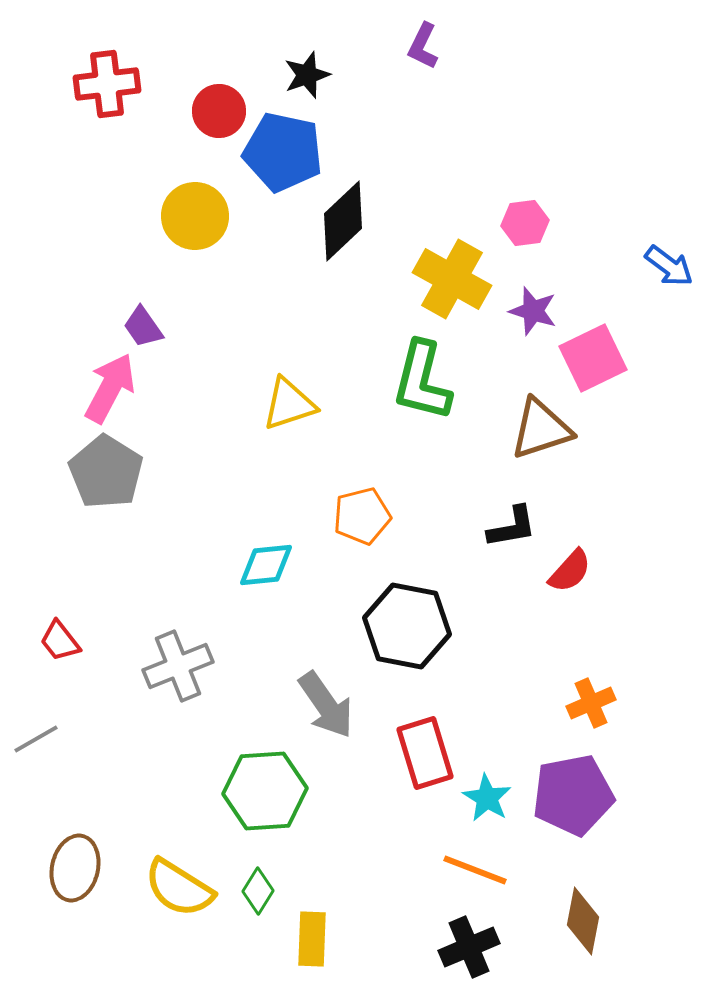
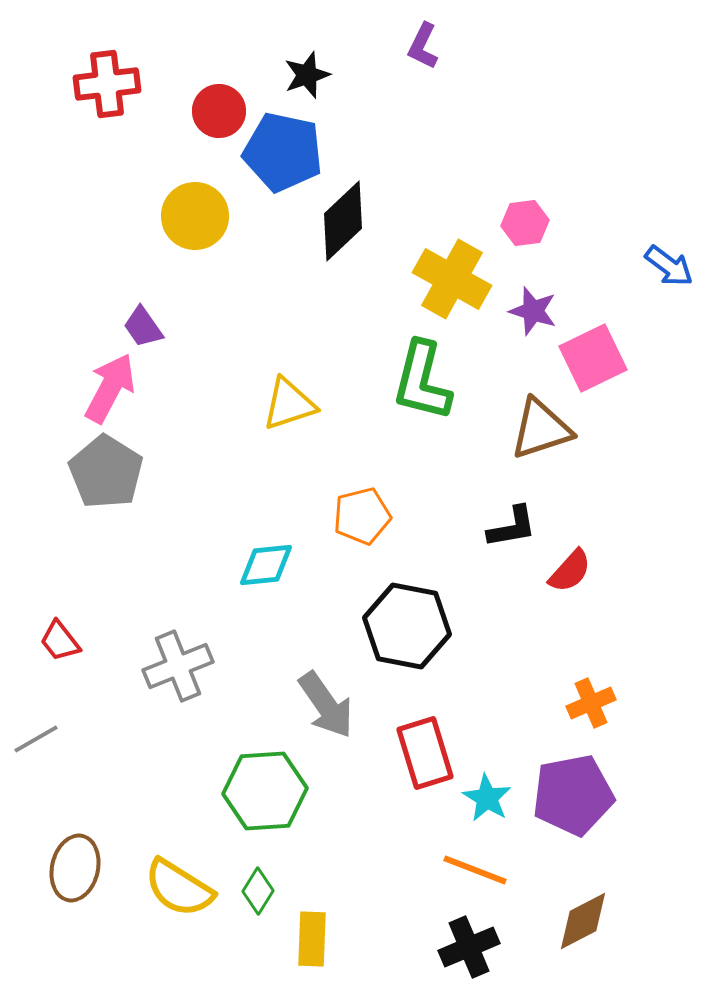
brown diamond: rotated 52 degrees clockwise
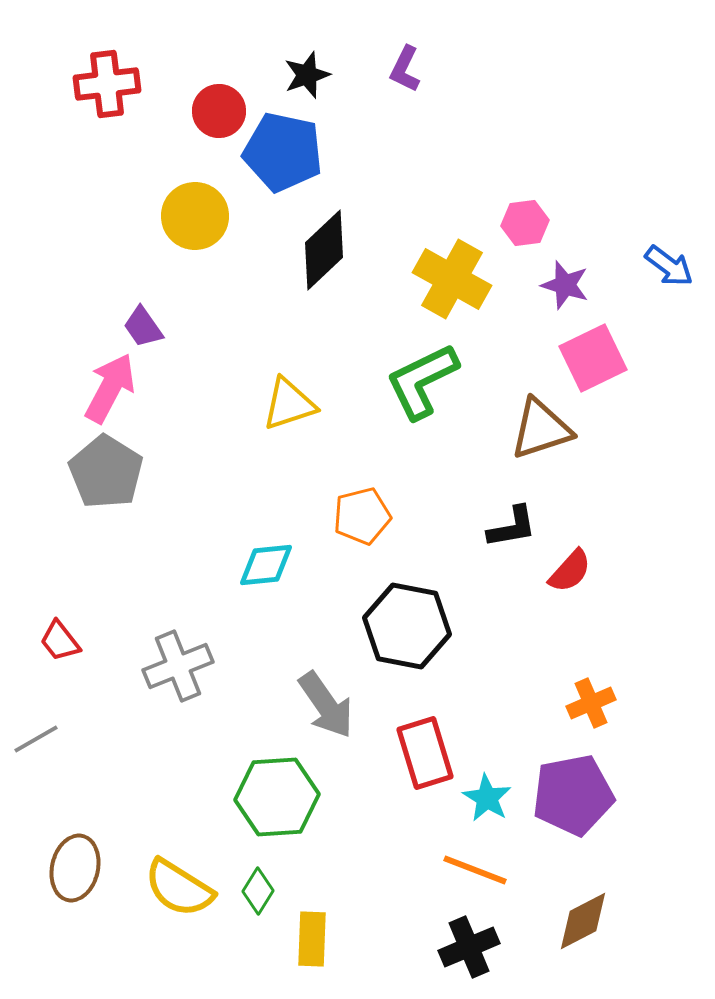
purple L-shape: moved 18 px left, 23 px down
black diamond: moved 19 px left, 29 px down
purple star: moved 32 px right, 26 px up
green L-shape: rotated 50 degrees clockwise
green hexagon: moved 12 px right, 6 px down
